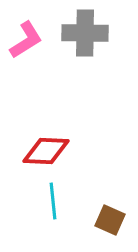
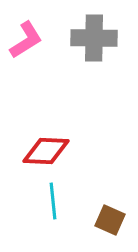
gray cross: moved 9 px right, 5 px down
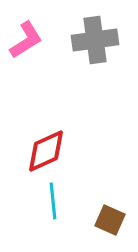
gray cross: moved 1 px right, 2 px down; rotated 9 degrees counterclockwise
red diamond: rotated 27 degrees counterclockwise
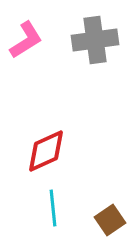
cyan line: moved 7 px down
brown square: rotated 32 degrees clockwise
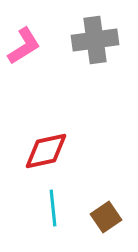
pink L-shape: moved 2 px left, 6 px down
red diamond: rotated 12 degrees clockwise
brown square: moved 4 px left, 3 px up
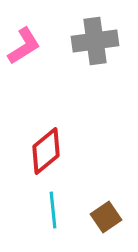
gray cross: moved 1 px down
red diamond: rotated 27 degrees counterclockwise
cyan line: moved 2 px down
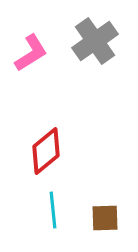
gray cross: rotated 27 degrees counterclockwise
pink L-shape: moved 7 px right, 7 px down
brown square: moved 1 px left, 1 px down; rotated 32 degrees clockwise
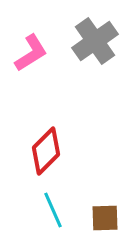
red diamond: rotated 6 degrees counterclockwise
cyan line: rotated 18 degrees counterclockwise
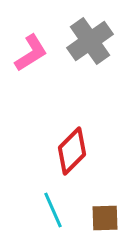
gray cross: moved 5 px left
red diamond: moved 26 px right
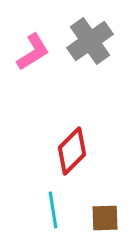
pink L-shape: moved 2 px right, 1 px up
cyan line: rotated 15 degrees clockwise
